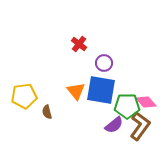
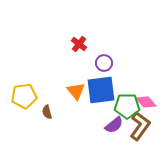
blue square: rotated 16 degrees counterclockwise
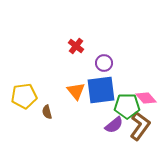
red cross: moved 3 px left, 2 px down
pink diamond: moved 4 px up
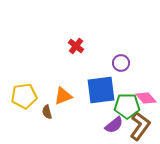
purple circle: moved 17 px right
orange triangle: moved 13 px left, 5 px down; rotated 48 degrees clockwise
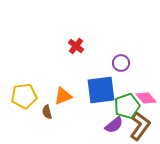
green pentagon: rotated 20 degrees counterclockwise
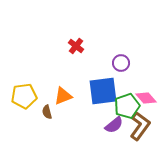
blue square: moved 2 px right, 1 px down
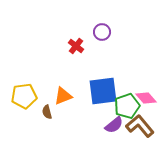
purple circle: moved 19 px left, 31 px up
brown L-shape: rotated 76 degrees counterclockwise
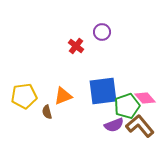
pink diamond: moved 1 px left
purple semicircle: rotated 18 degrees clockwise
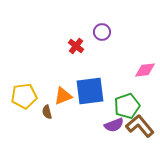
blue square: moved 13 px left
pink diamond: moved 28 px up; rotated 55 degrees counterclockwise
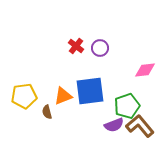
purple circle: moved 2 px left, 16 px down
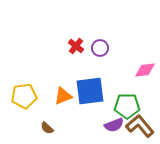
green pentagon: rotated 20 degrees clockwise
brown semicircle: moved 16 px down; rotated 32 degrees counterclockwise
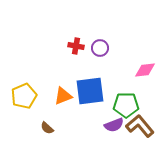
red cross: rotated 28 degrees counterclockwise
yellow pentagon: rotated 15 degrees counterclockwise
green pentagon: moved 1 px left, 1 px up
